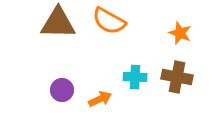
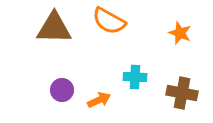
brown triangle: moved 4 px left, 5 px down
brown cross: moved 5 px right, 16 px down
orange arrow: moved 1 px left, 1 px down
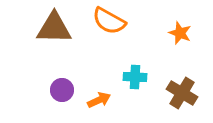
brown cross: rotated 20 degrees clockwise
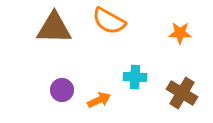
orange star: rotated 20 degrees counterclockwise
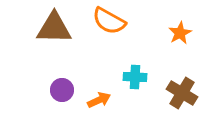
orange star: rotated 30 degrees counterclockwise
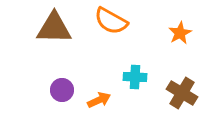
orange semicircle: moved 2 px right
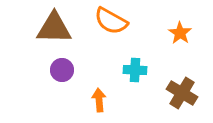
orange star: rotated 10 degrees counterclockwise
cyan cross: moved 7 px up
purple circle: moved 20 px up
orange arrow: rotated 70 degrees counterclockwise
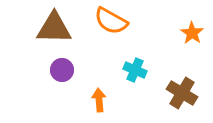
orange star: moved 12 px right
cyan cross: rotated 20 degrees clockwise
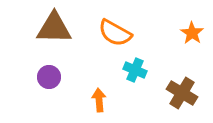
orange semicircle: moved 4 px right, 12 px down
purple circle: moved 13 px left, 7 px down
